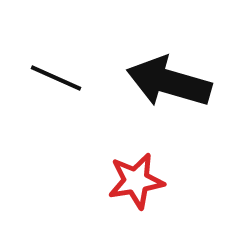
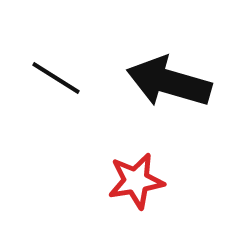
black line: rotated 8 degrees clockwise
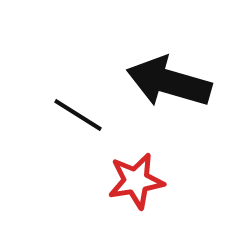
black line: moved 22 px right, 37 px down
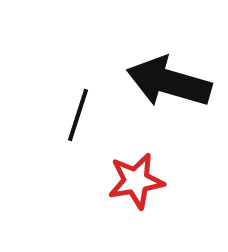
black line: rotated 76 degrees clockwise
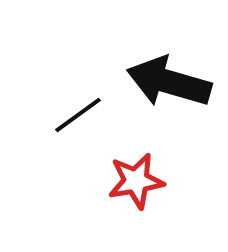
black line: rotated 36 degrees clockwise
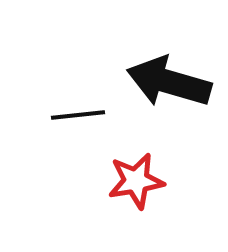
black line: rotated 30 degrees clockwise
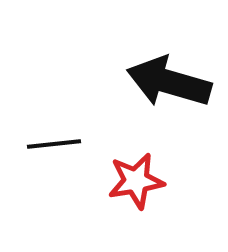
black line: moved 24 px left, 29 px down
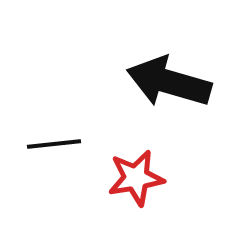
red star: moved 3 px up
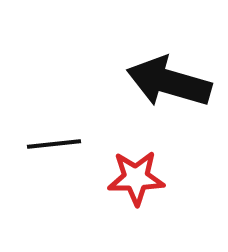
red star: rotated 8 degrees clockwise
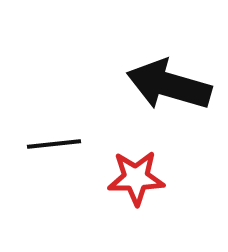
black arrow: moved 3 px down
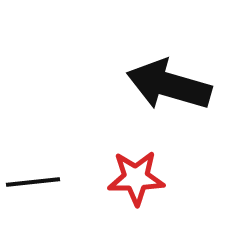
black line: moved 21 px left, 38 px down
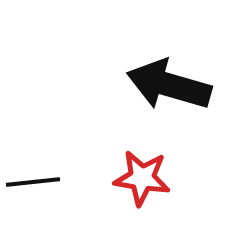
red star: moved 6 px right; rotated 10 degrees clockwise
